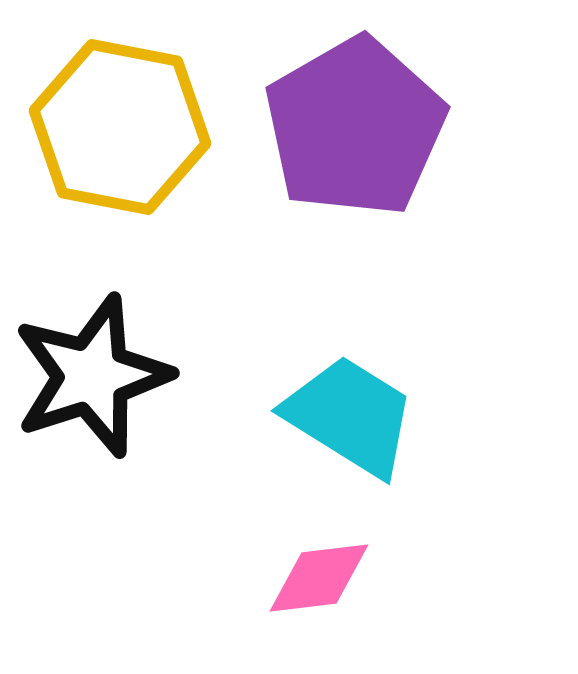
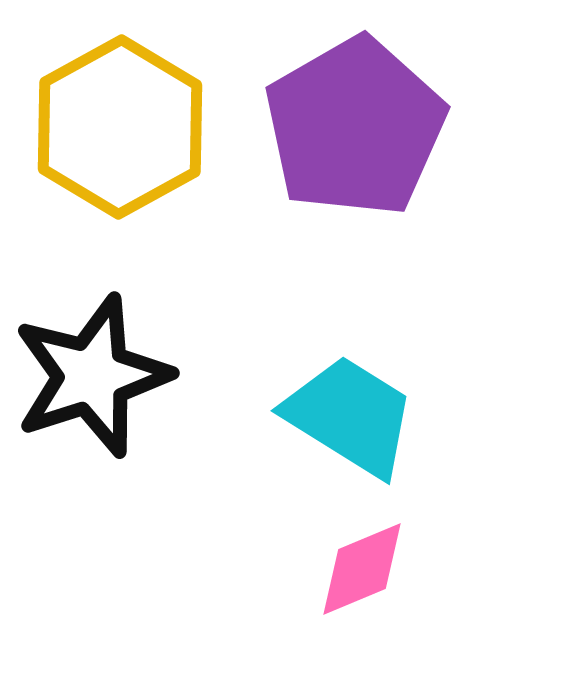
yellow hexagon: rotated 20 degrees clockwise
pink diamond: moved 43 px right, 9 px up; rotated 16 degrees counterclockwise
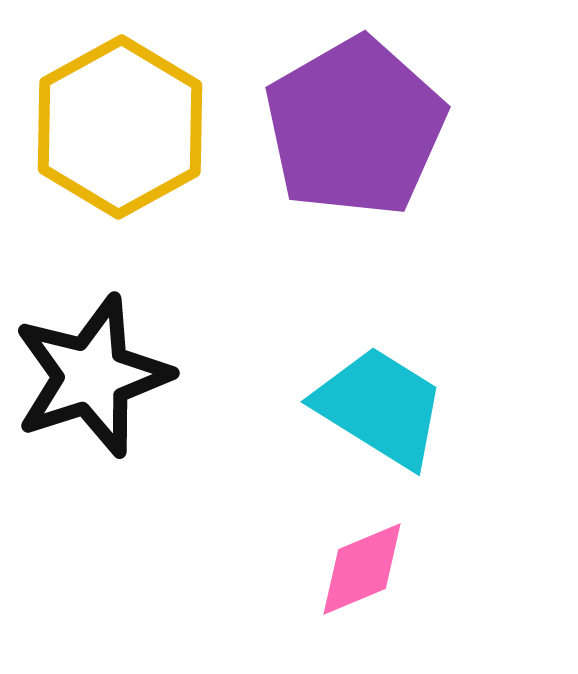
cyan trapezoid: moved 30 px right, 9 px up
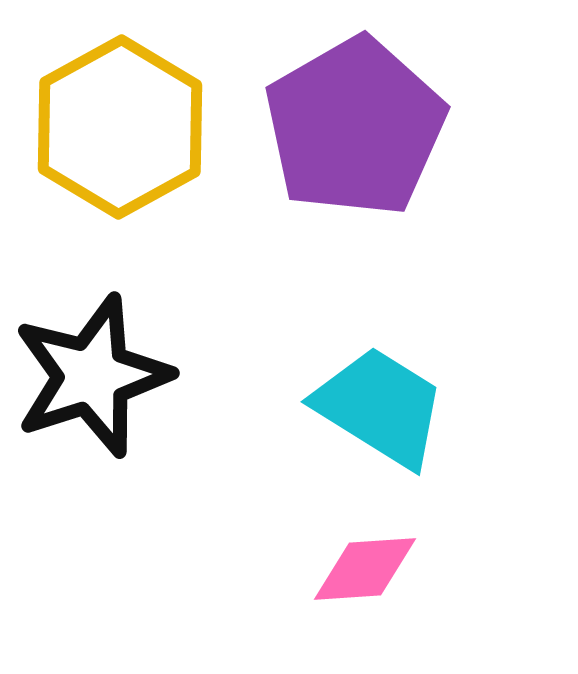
pink diamond: moved 3 px right; rotated 19 degrees clockwise
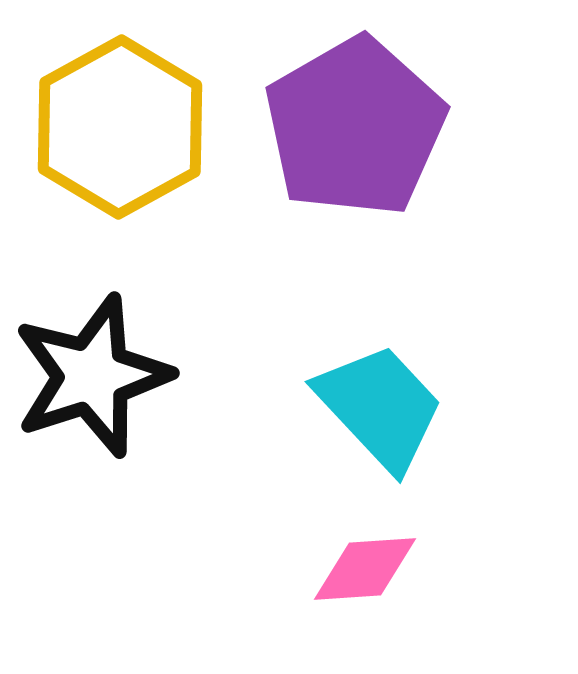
cyan trapezoid: rotated 15 degrees clockwise
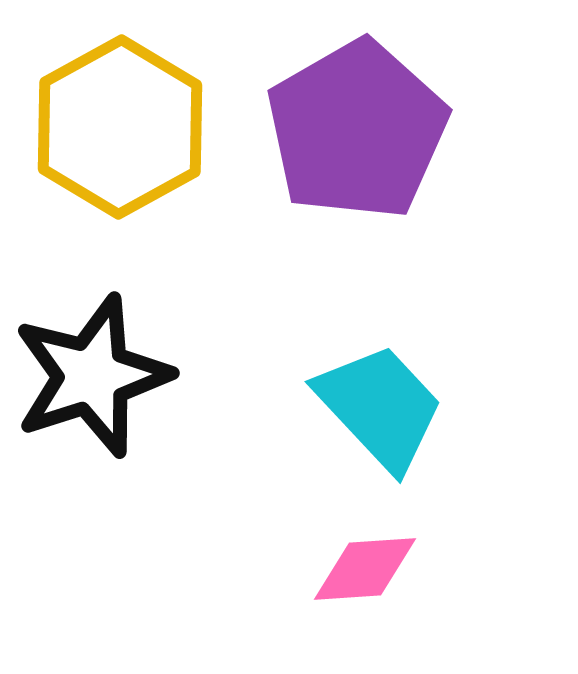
purple pentagon: moved 2 px right, 3 px down
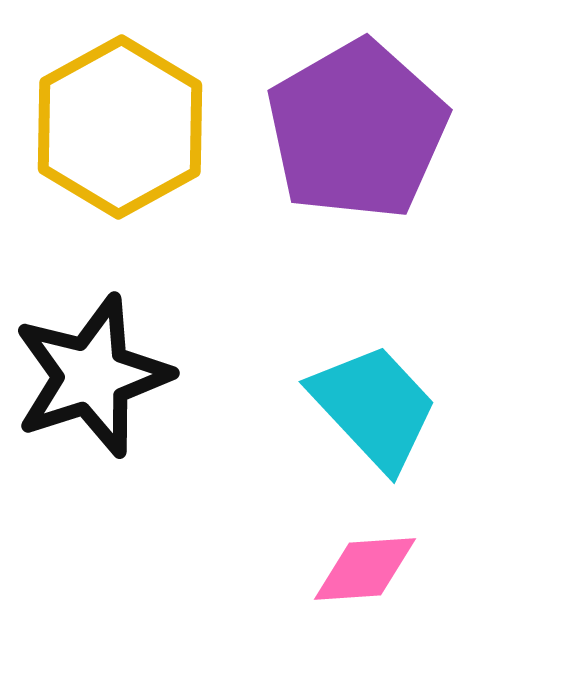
cyan trapezoid: moved 6 px left
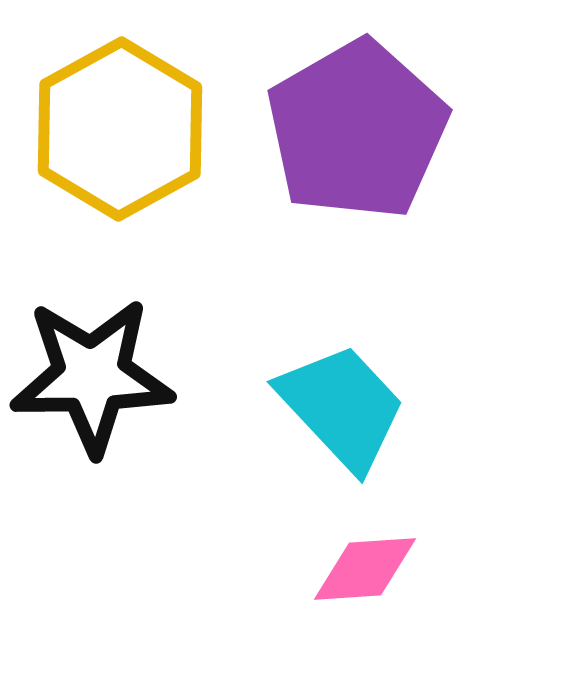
yellow hexagon: moved 2 px down
black star: rotated 17 degrees clockwise
cyan trapezoid: moved 32 px left
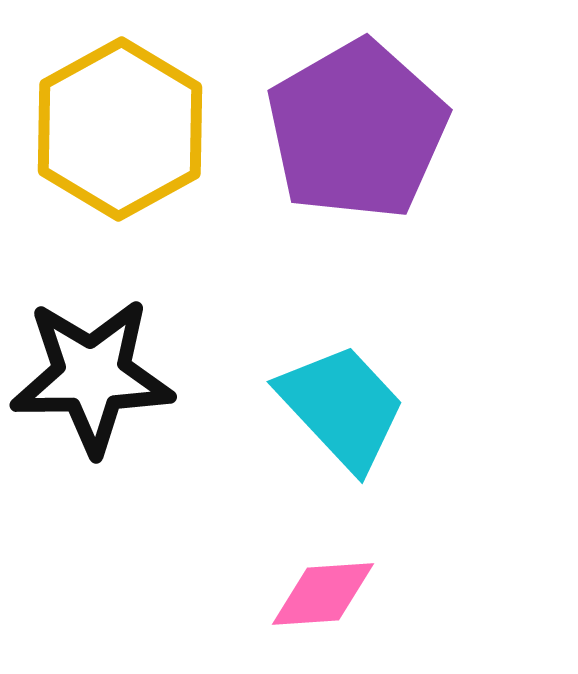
pink diamond: moved 42 px left, 25 px down
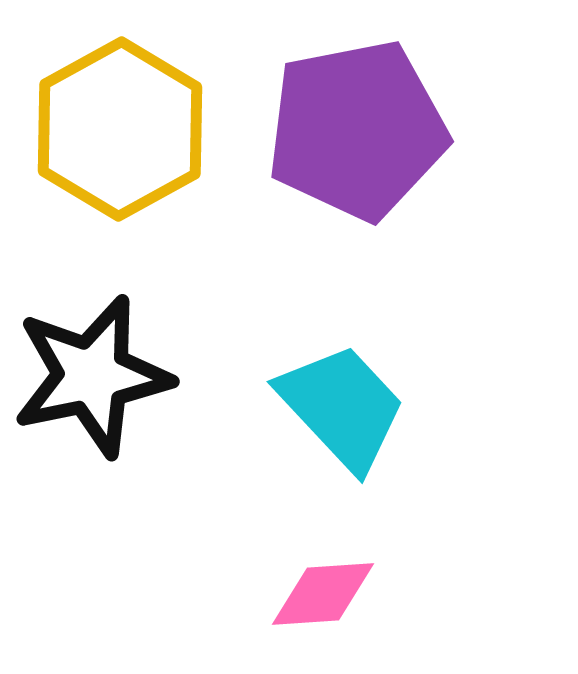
purple pentagon: rotated 19 degrees clockwise
black star: rotated 11 degrees counterclockwise
